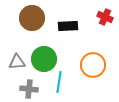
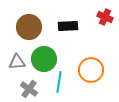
brown circle: moved 3 px left, 9 px down
orange circle: moved 2 px left, 5 px down
gray cross: rotated 30 degrees clockwise
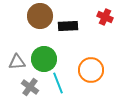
brown circle: moved 11 px right, 11 px up
cyan line: moved 1 px left, 1 px down; rotated 30 degrees counterclockwise
gray cross: moved 1 px right, 2 px up
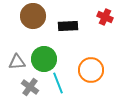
brown circle: moved 7 px left
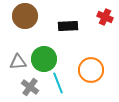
brown circle: moved 8 px left
gray triangle: moved 1 px right
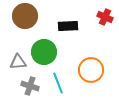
green circle: moved 7 px up
gray cross: moved 1 px up; rotated 18 degrees counterclockwise
